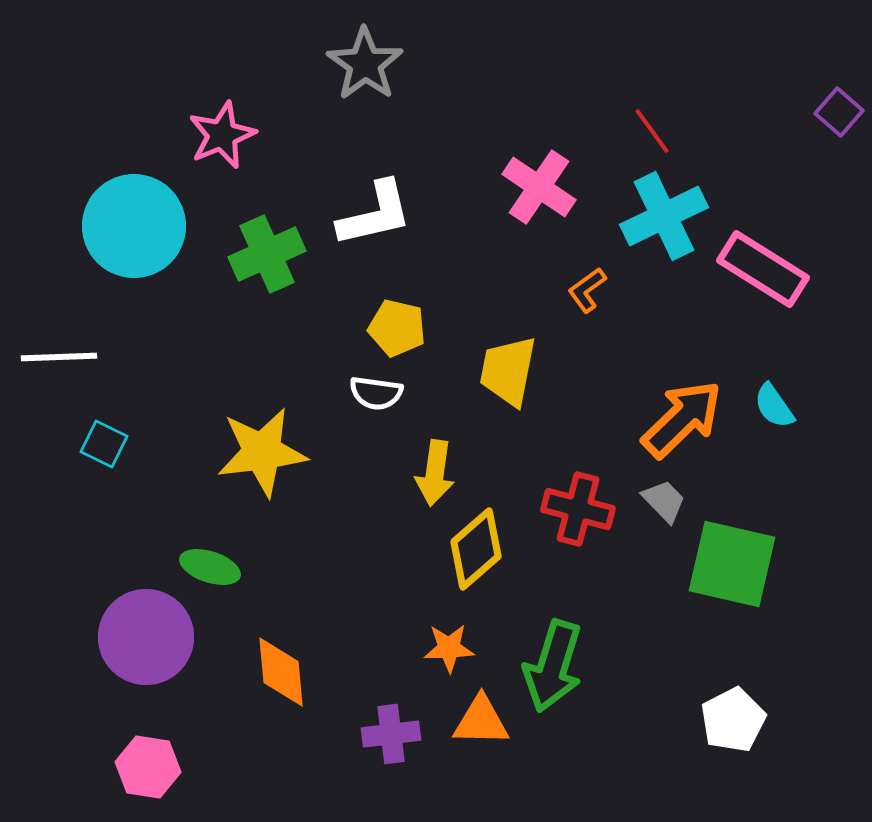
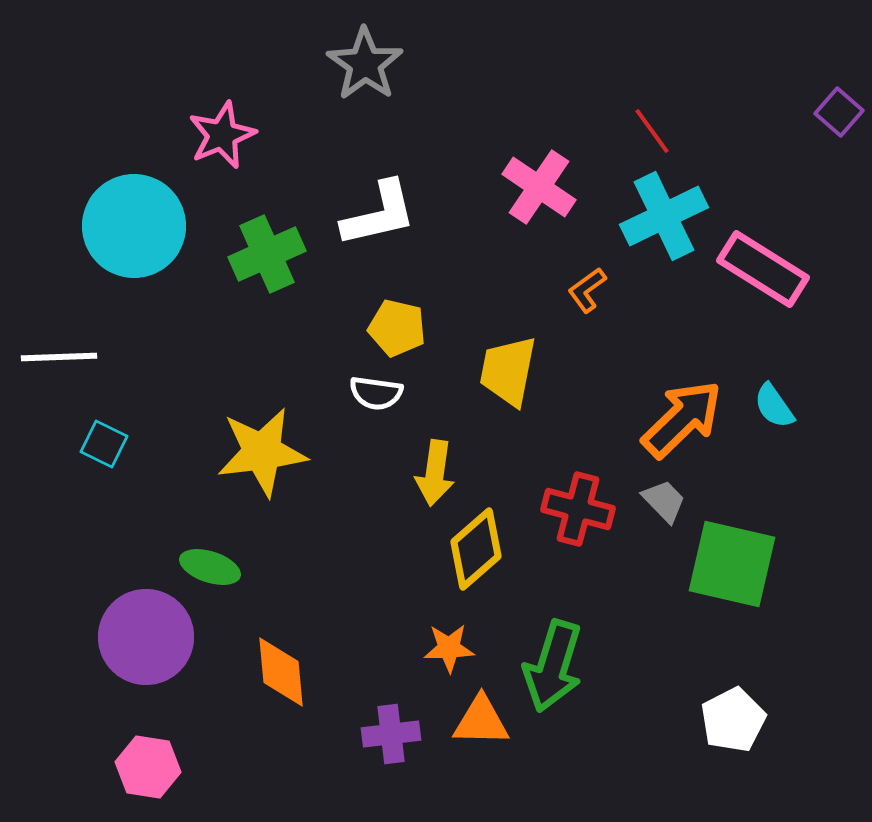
white L-shape: moved 4 px right
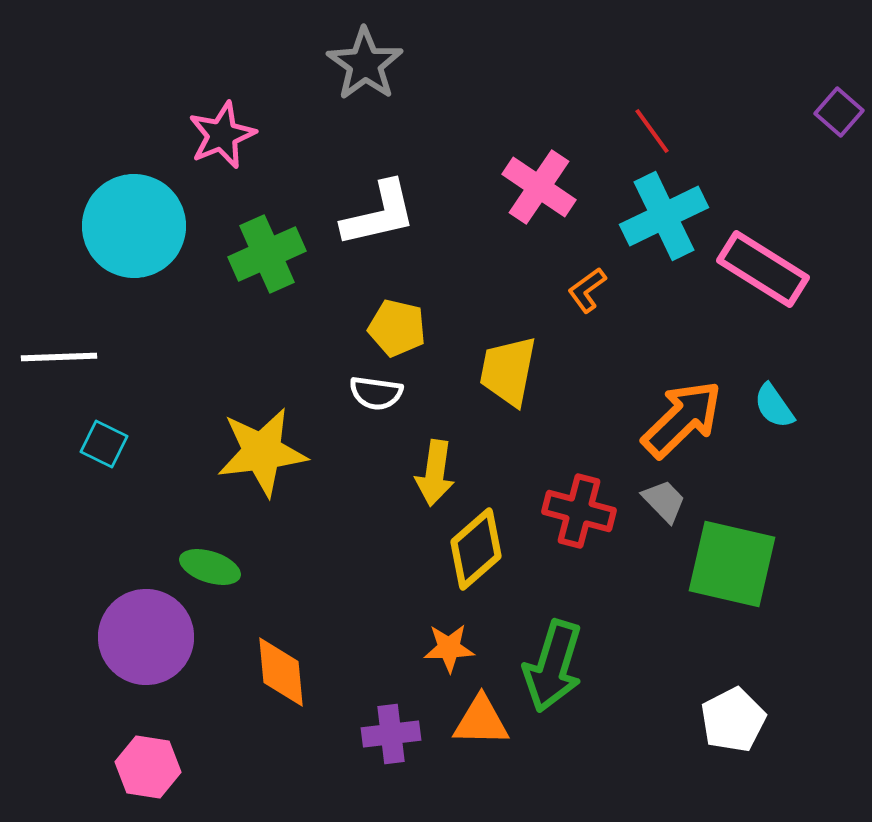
red cross: moved 1 px right, 2 px down
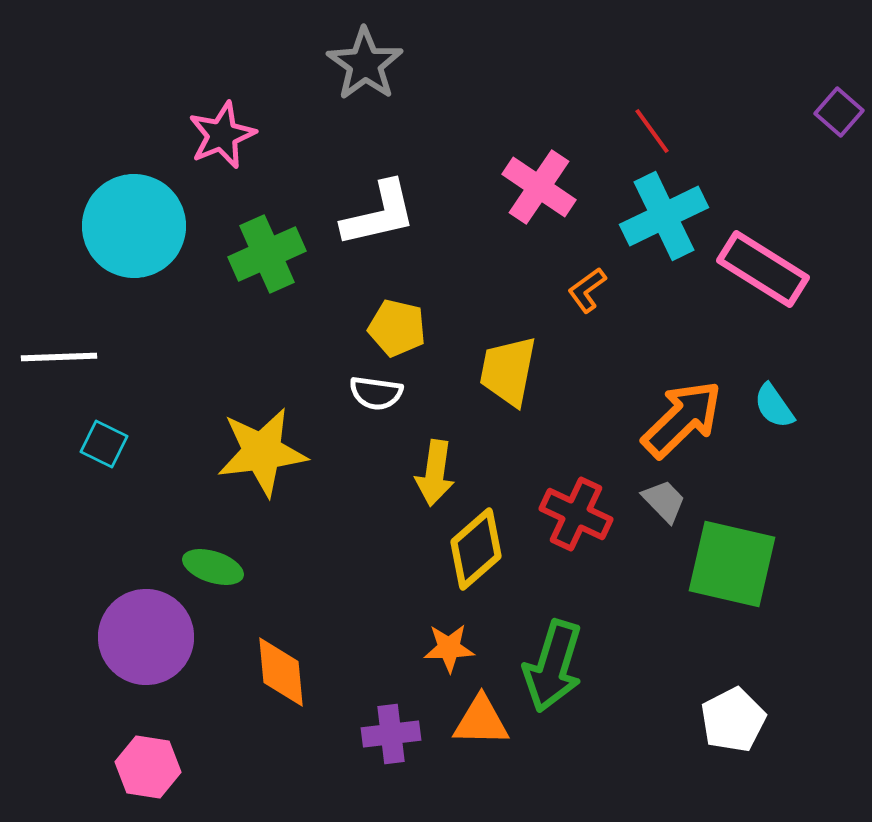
red cross: moved 3 px left, 3 px down; rotated 10 degrees clockwise
green ellipse: moved 3 px right
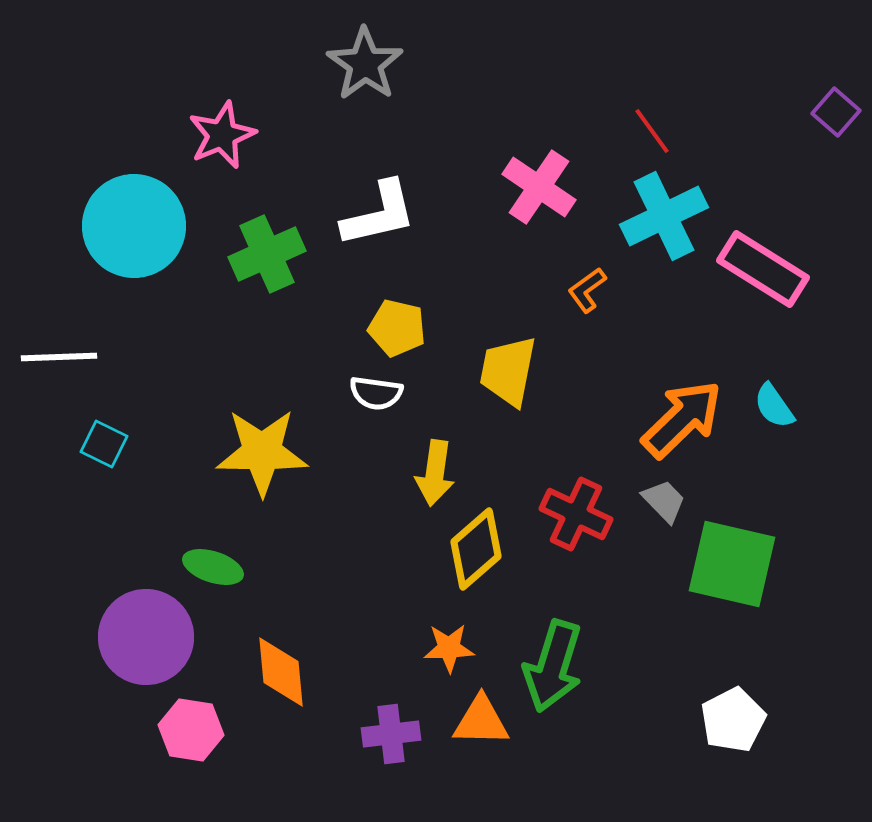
purple square: moved 3 px left
yellow star: rotated 8 degrees clockwise
pink hexagon: moved 43 px right, 37 px up
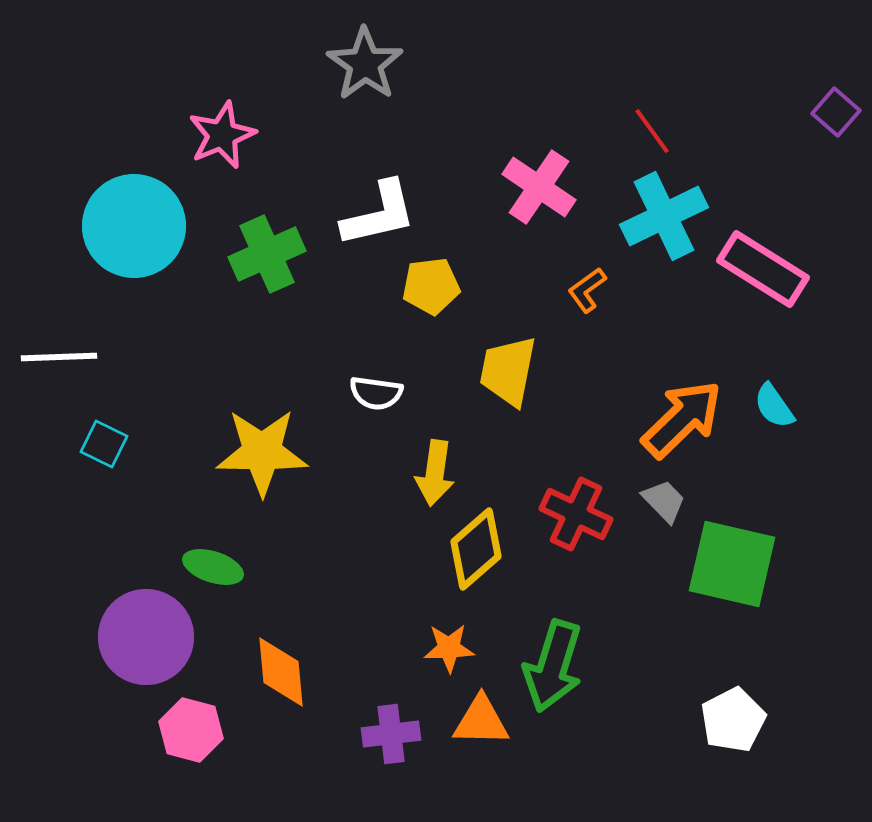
yellow pentagon: moved 34 px right, 42 px up; rotated 20 degrees counterclockwise
pink hexagon: rotated 6 degrees clockwise
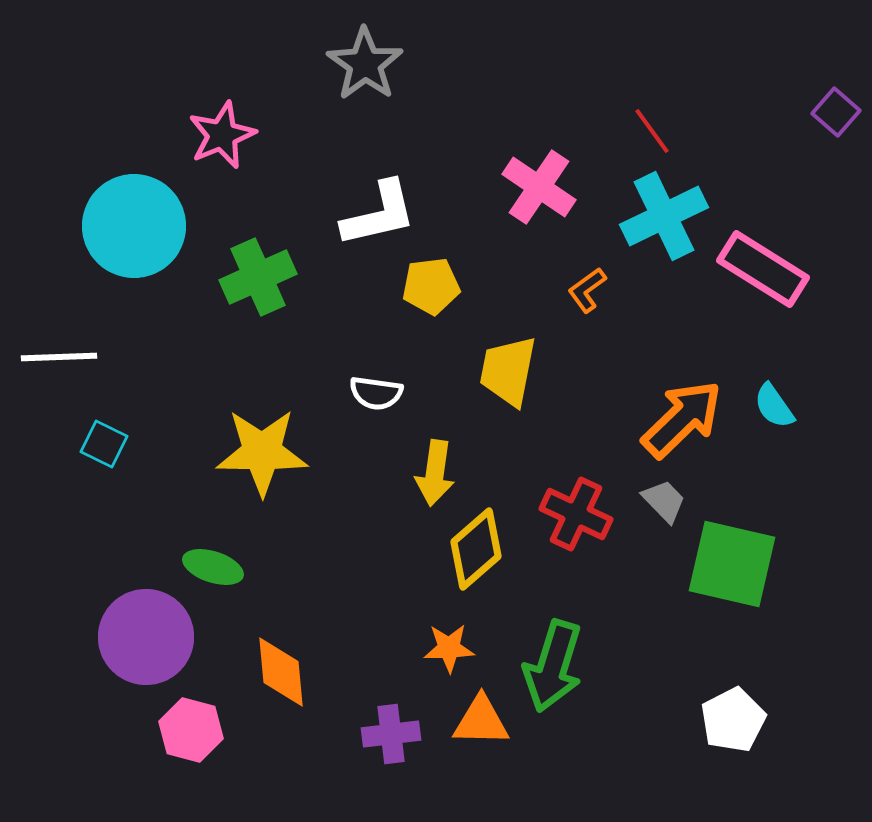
green cross: moved 9 px left, 23 px down
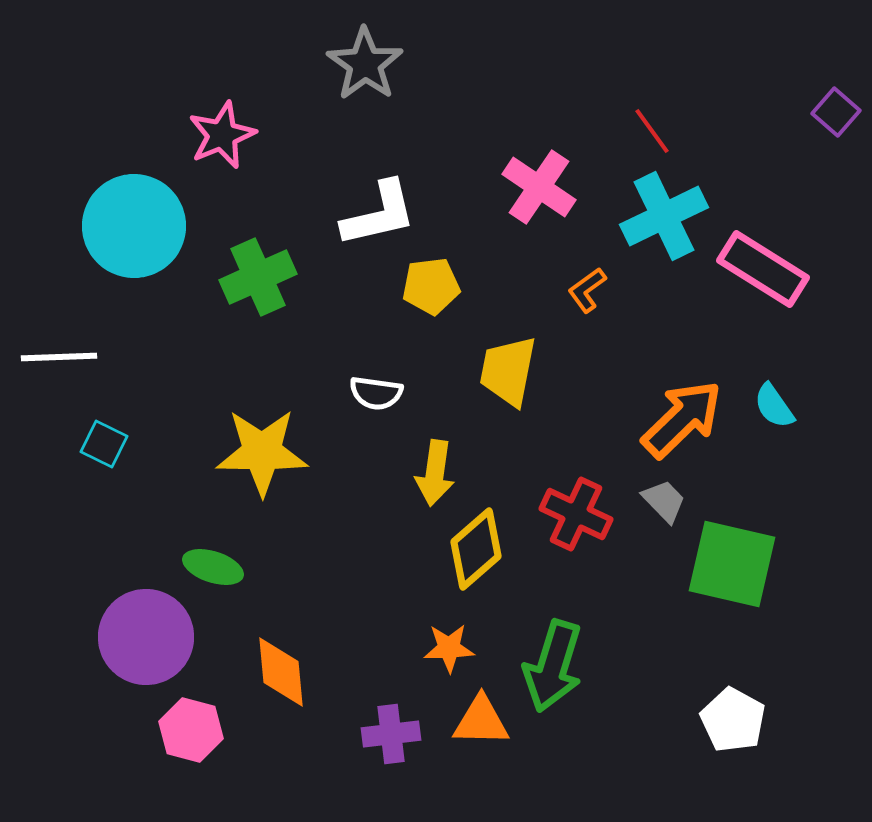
white pentagon: rotated 16 degrees counterclockwise
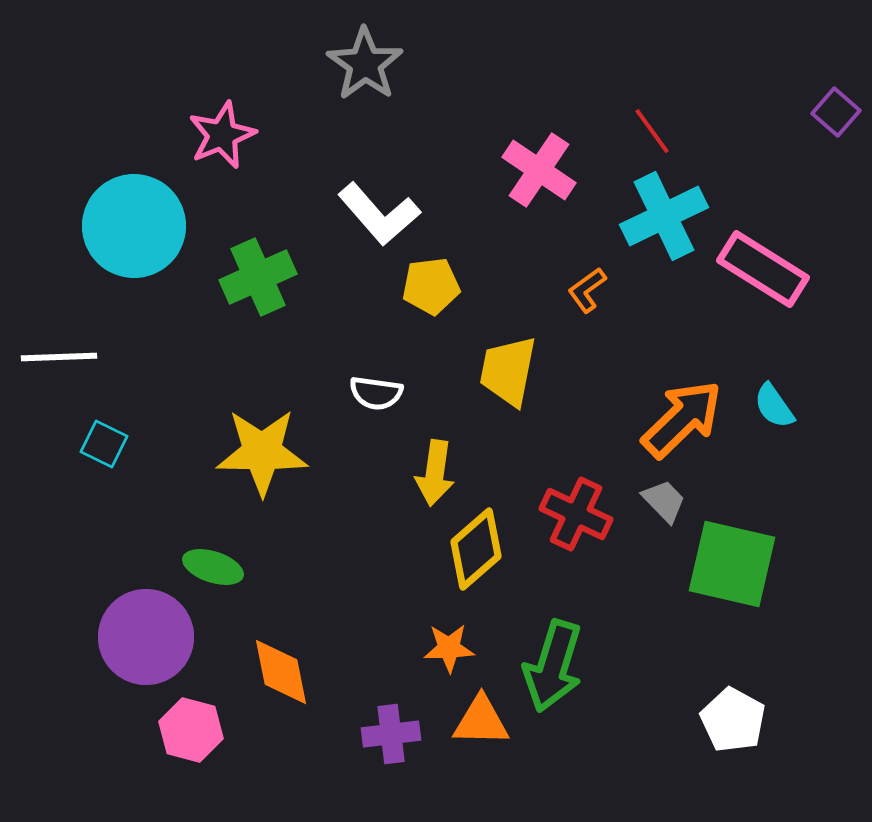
pink cross: moved 17 px up
white L-shape: rotated 62 degrees clockwise
orange diamond: rotated 6 degrees counterclockwise
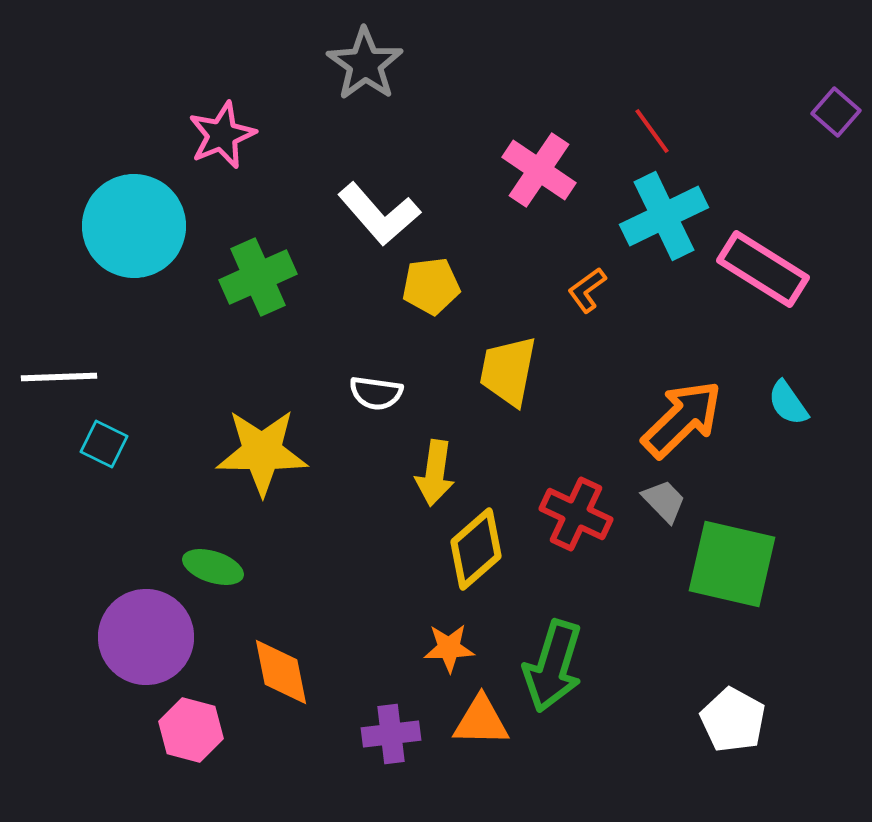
white line: moved 20 px down
cyan semicircle: moved 14 px right, 3 px up
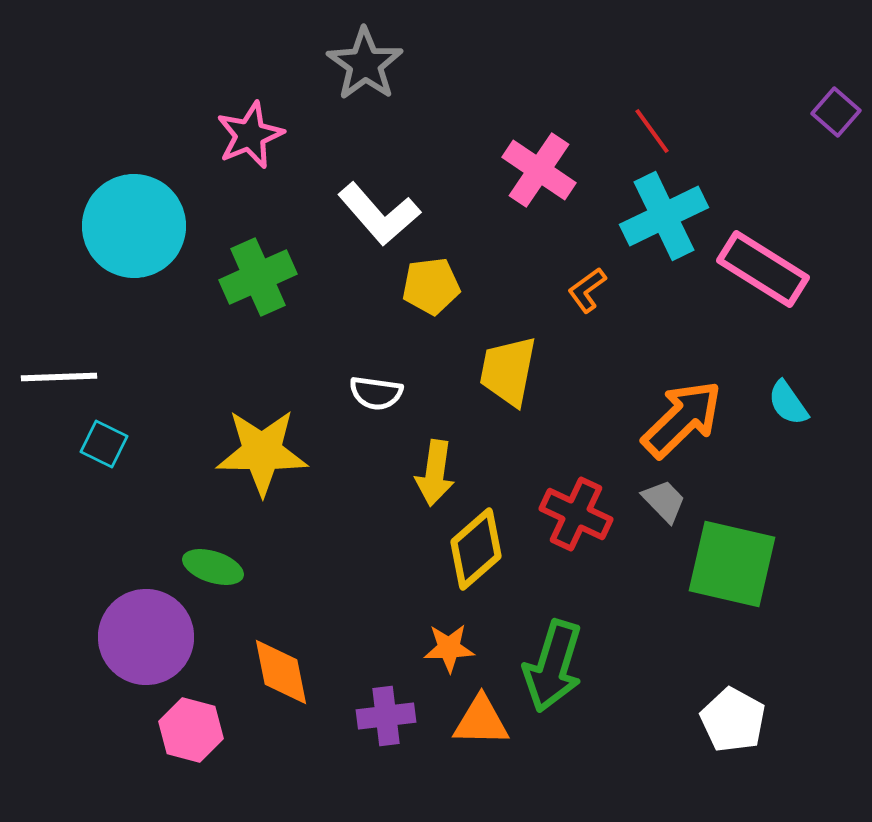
pink star: moved 28 px right
purple cross: moved 5 px left, 18 px up
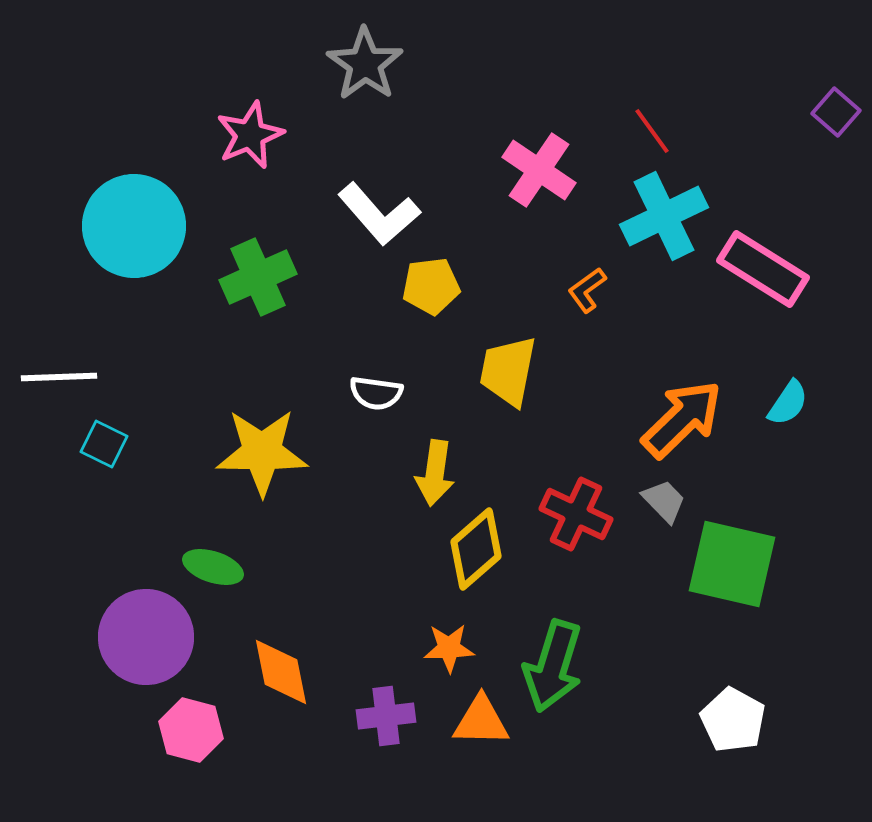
cyan semicircle: rotated 111 degrees counterclockwise
